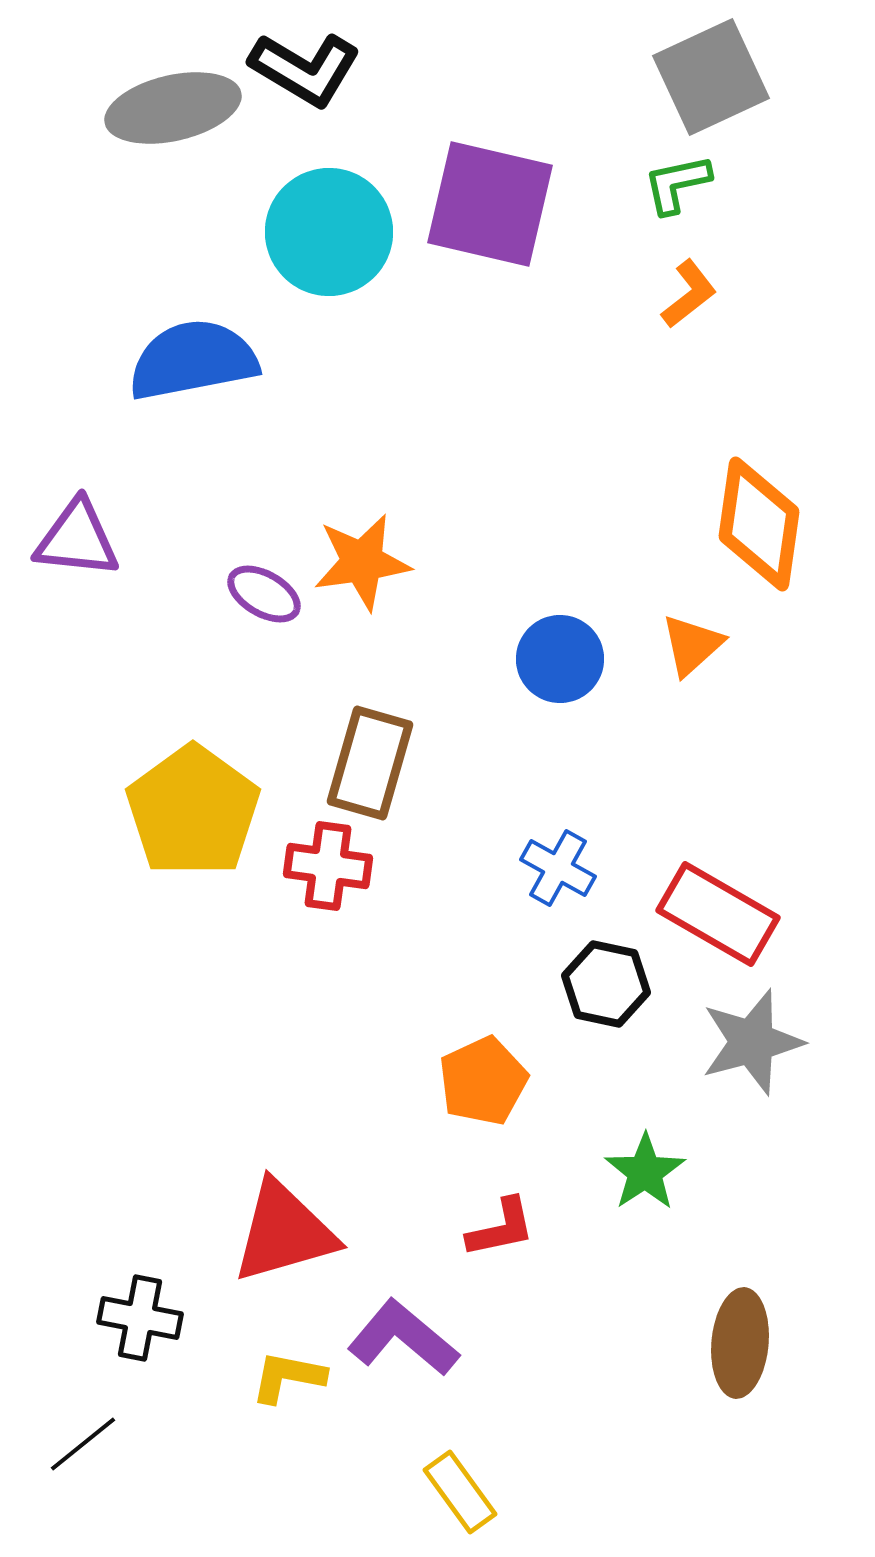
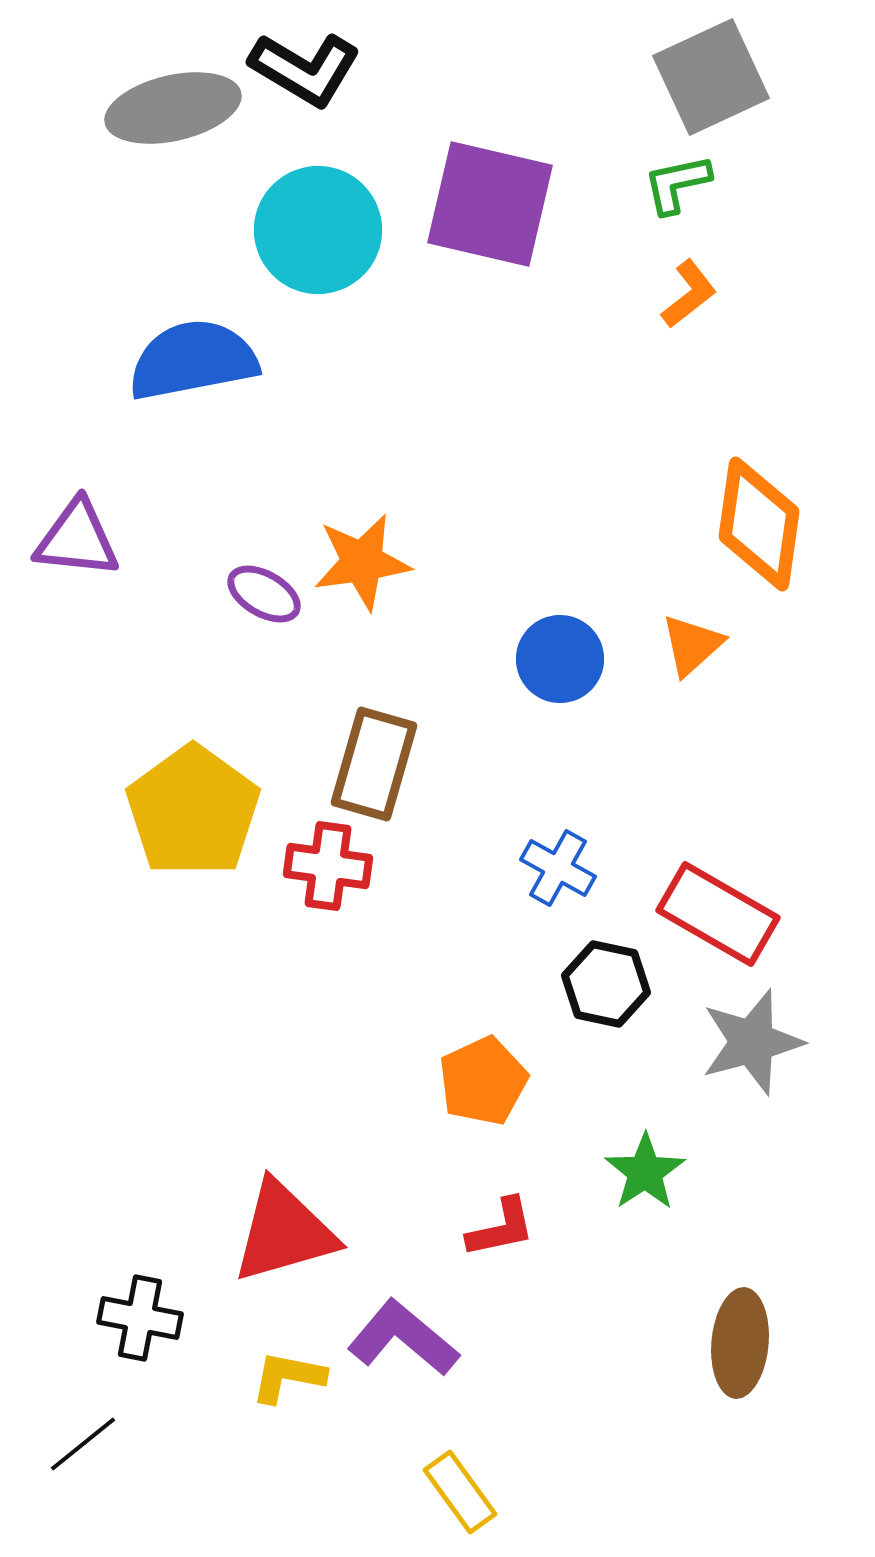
cyan circle: moved 11 px left, 2 px up
brown rectangle: moved 4 px right, 1 px down
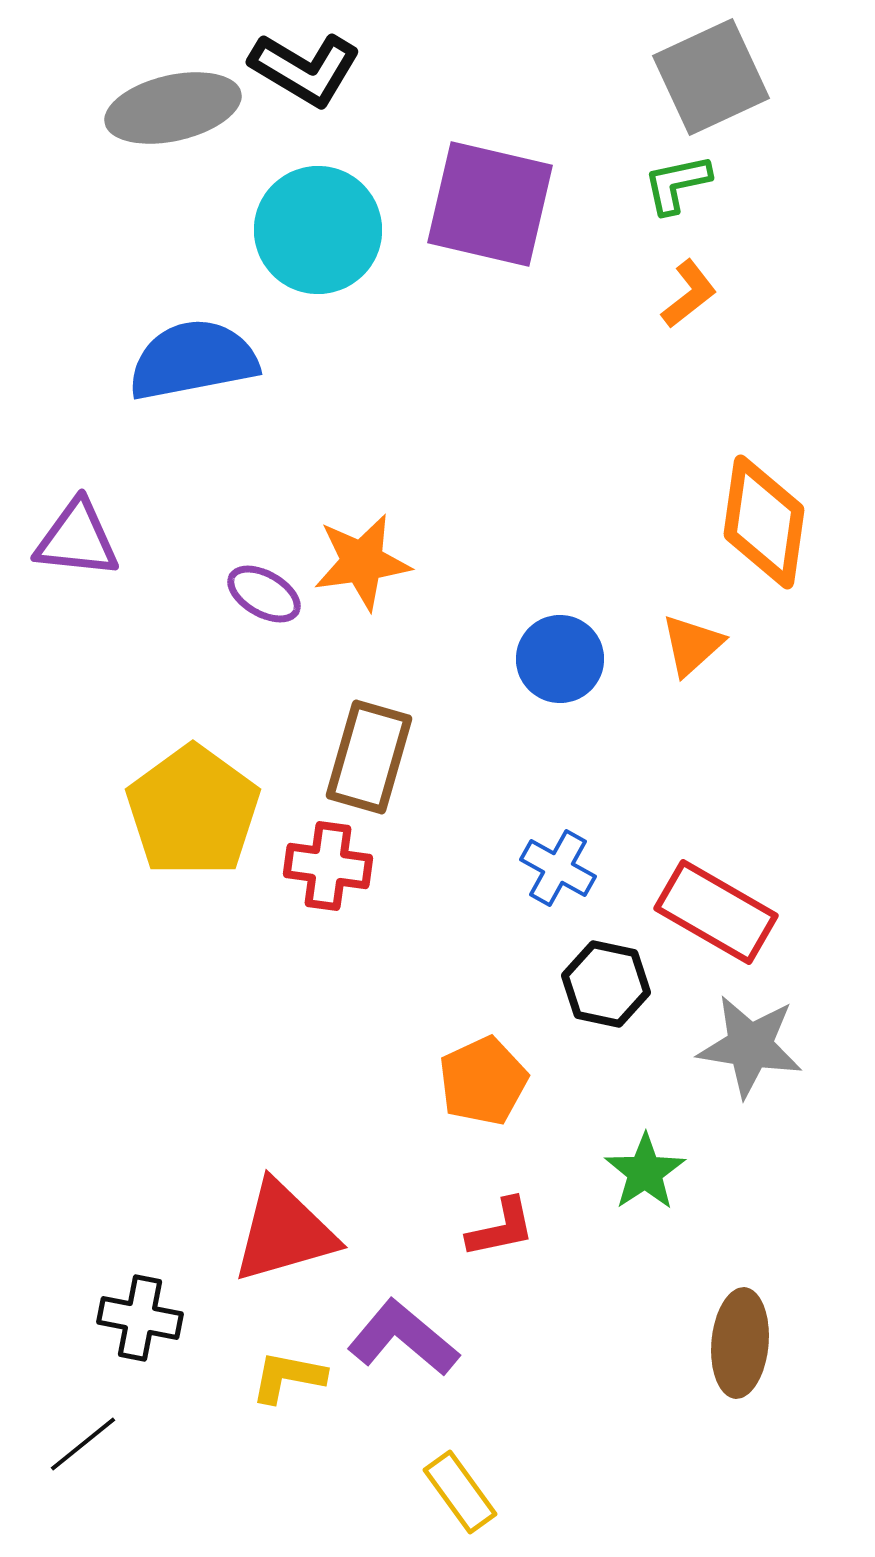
orange diamond: moved 5 px right, 2 px up
brown rectangle: moved 5 px left, 7 px up
red rectangle: moved 2 px left, 2 px up
gray star: moved 2 px left, 4 px down; rotated 24 degrees clockwise
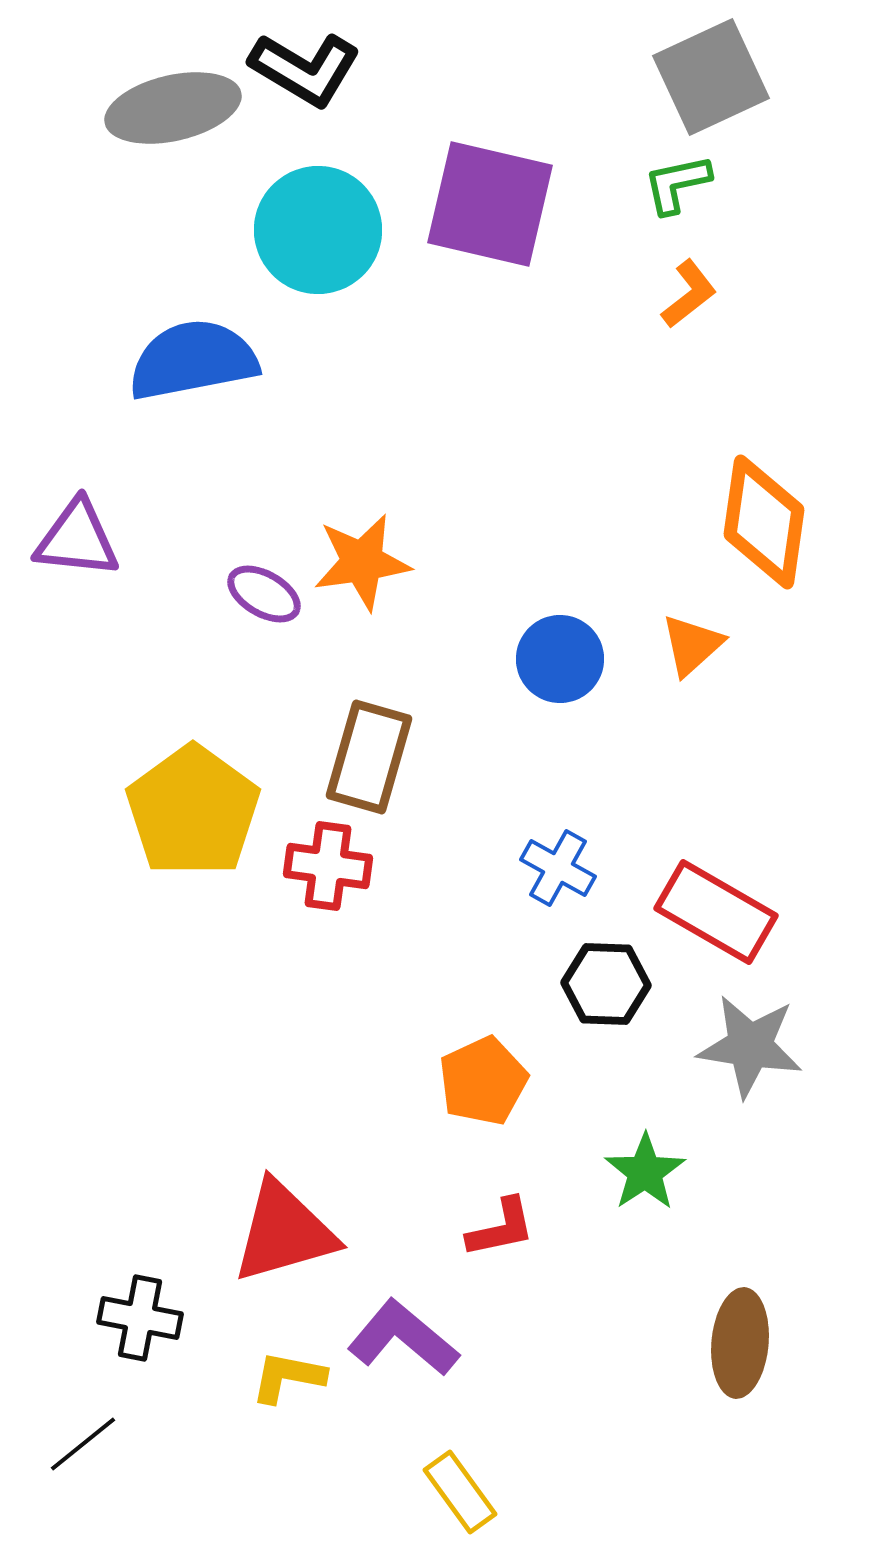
black hexagon: rotated 10 degrees counterclockwise
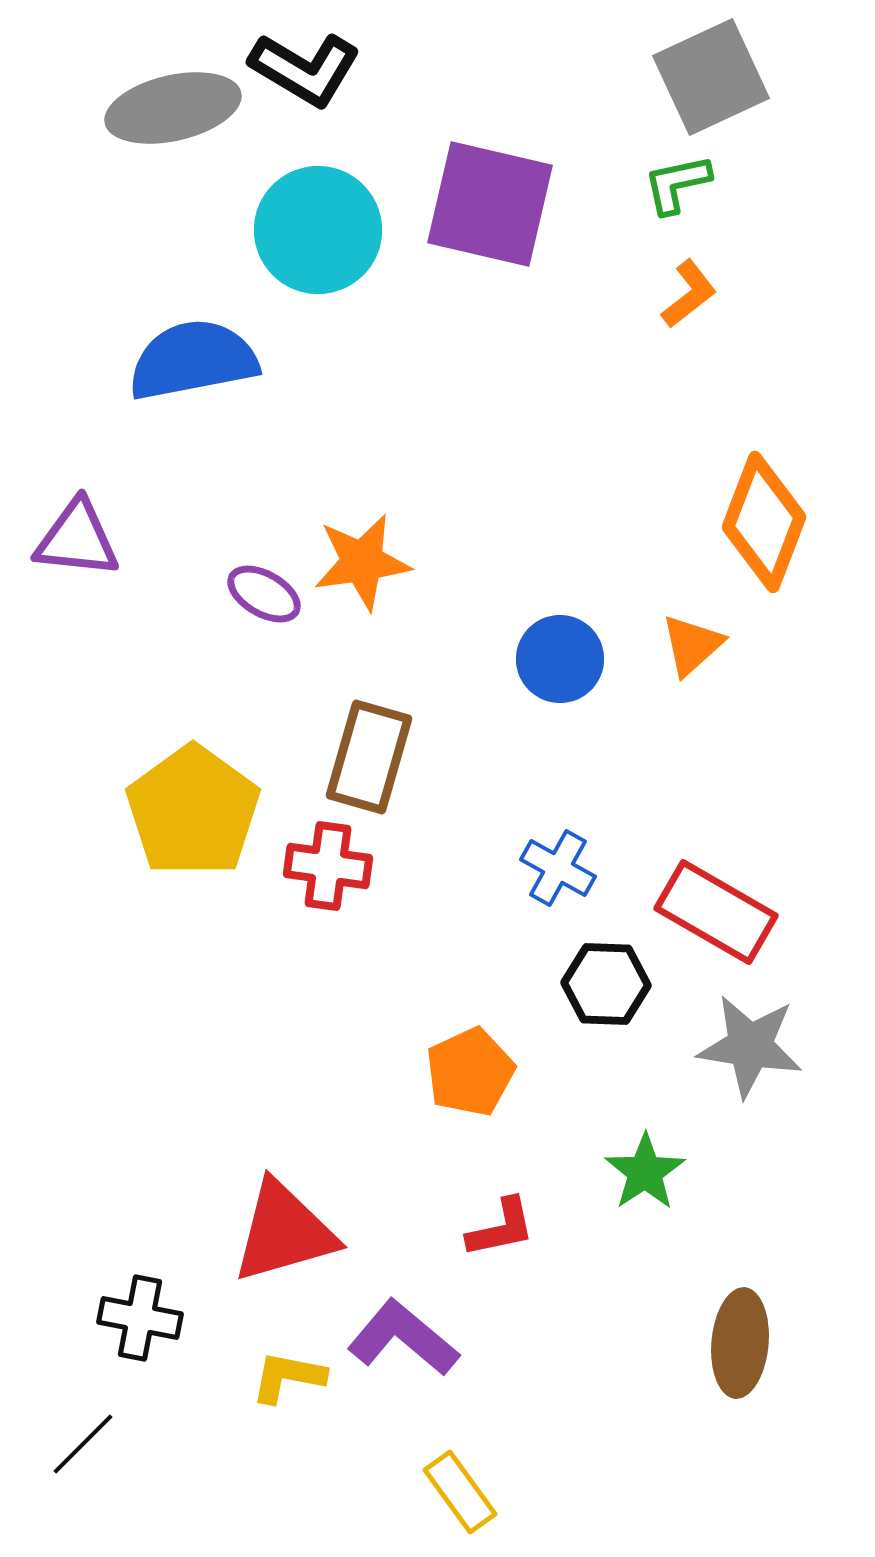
orange diamond: rotated 13 degrees clockwise
orange pentagon: moved 13 px left, 9 px up
black line: rotated 6 degrees counterclockwise
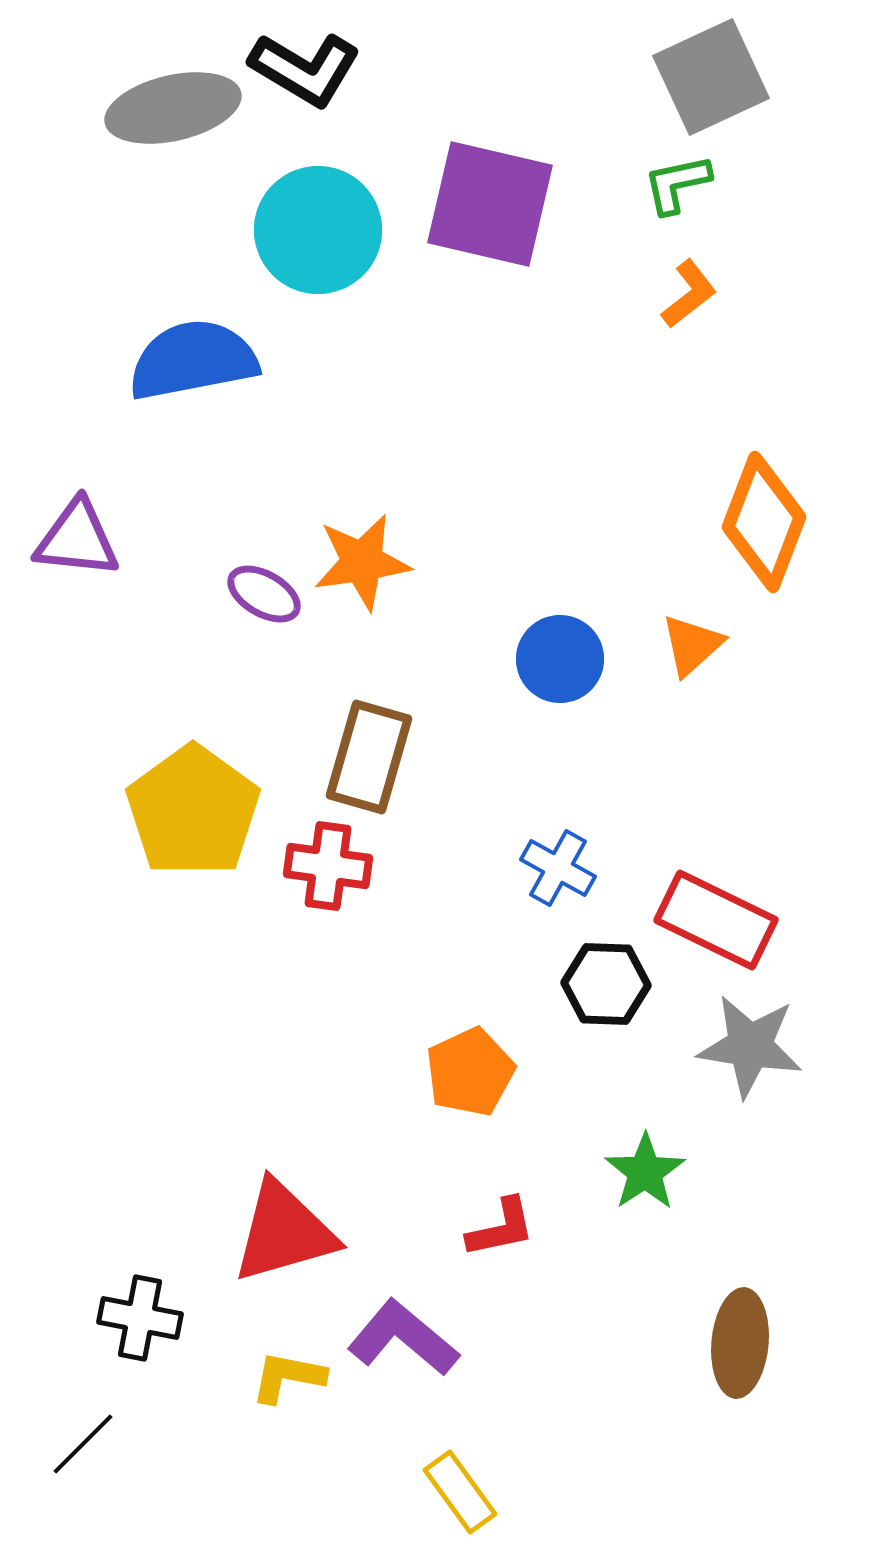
red rectangle: moved 8 px down; rotated 4 degrees counterclockwise
